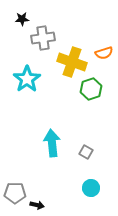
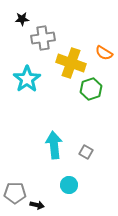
orange semicircle: rotated 48 degrees clockwise
yellow cross: moved 1 px left, 1 px down
cyan arrow: moved 2 px right, 2 px down
cyan circle: moved 22 px left, 3 px up
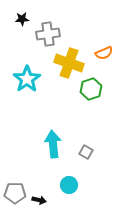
gray cross: moved 5 px right, 4 px up
orange semicircle: rotated 54 degrees counterclockwise
yellow cross: moved 2 px left
cyan arrow: moved 1 px left, 1 px up
black arrow: moved 2 px right, 5 px up
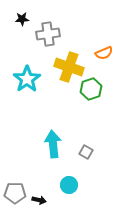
yellow cross: moved 4 px down
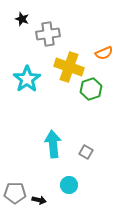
black star: rotated 24 degrees clockwise
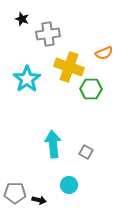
green hexagon: rotated 20 degrees clockwise
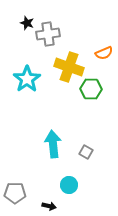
black star: moved 5 px right, 4 px down
black arrow: moved 10 px right, 6 px down
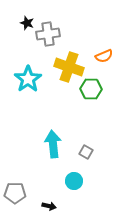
orange semicircle: moved 3 px down
cyan star: moved 1 px right
cyan circle: moved 5 px right, 4 px up
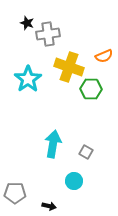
cyan arrow: rotated 16 degrees clockwise
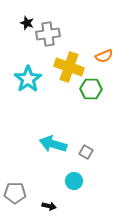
cyan arrow: rotated 84 degrees counterclockwise
